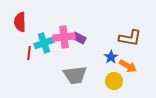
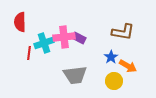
brown L-shape: moved 7 px left, 6 px up
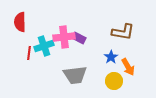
cyan cross: moved 3 px down
orange arrow: moved 1 px down; rotated 30 degrees clockwise
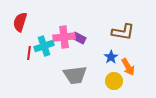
red semicircle: rotated 18 degrees clockwise
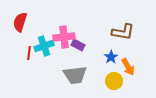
purple rectangle: moved 1 px left, 7 px down
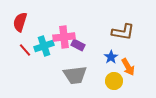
red line: moved 4 px left, 3 px up; rotated 48 degrees counterclockwise
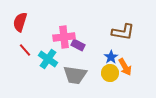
cyan cross: moved 4 px right, 13 px down; rotated 36 degrees counterclockwise
orange arrow: moved 3 px left
gray trapezoid: rotated 15 degrees clockwise
yellow circle: moved 4 px left, 8 px up
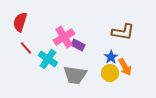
pink cross: rotated 25 degrees counterclockwise
red line: moved 1 px right, 2 px up
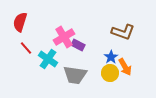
brown L-shape: rotated 10 degrees clockwise
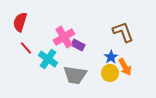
brown L-shape: rotated 130 degrees counterclockwise
